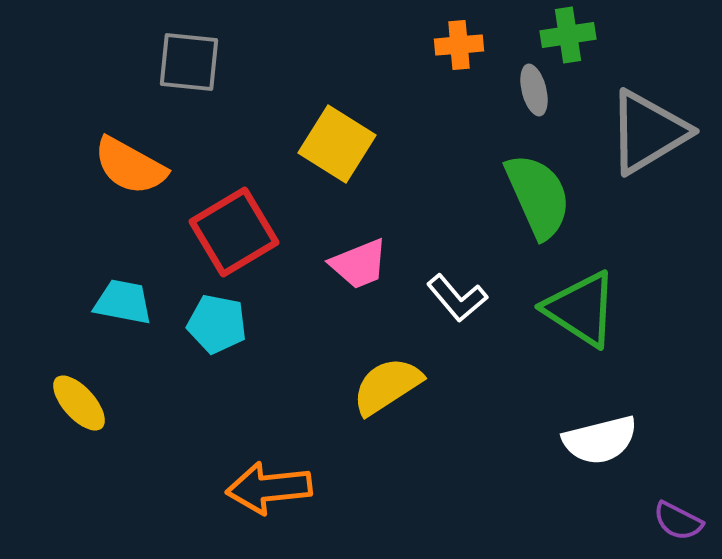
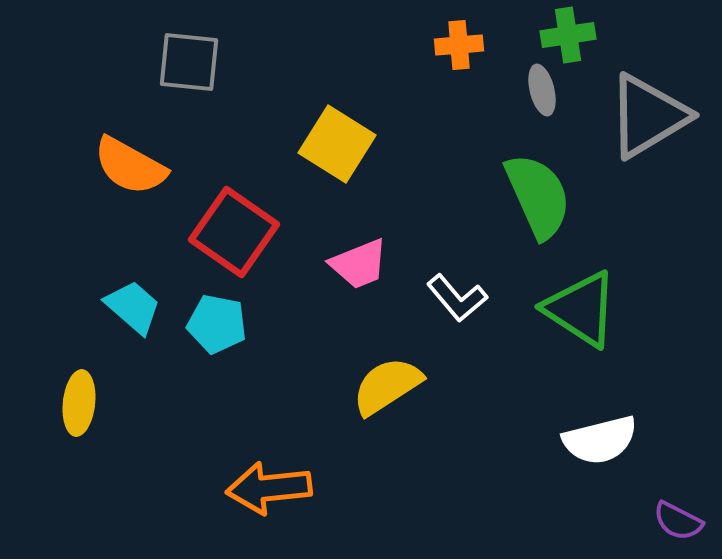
gray ellipse: moved 8 px right
gray triangle: moved 16 px up
red square: rotated 24 degrees counterclockwise
cyan trapezoid: moved 10 px right, 5 px down; rotated 30 degrees clockwise
yellow ellipse: rotated 48 degrees clockwise
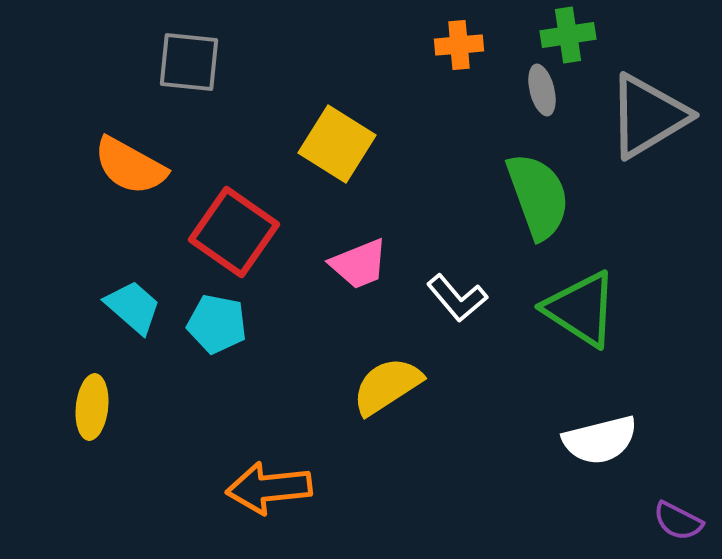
green semicircle: rotated 4 degrees clockwise
yellow ellipse: moved 13 px right, 4 px down
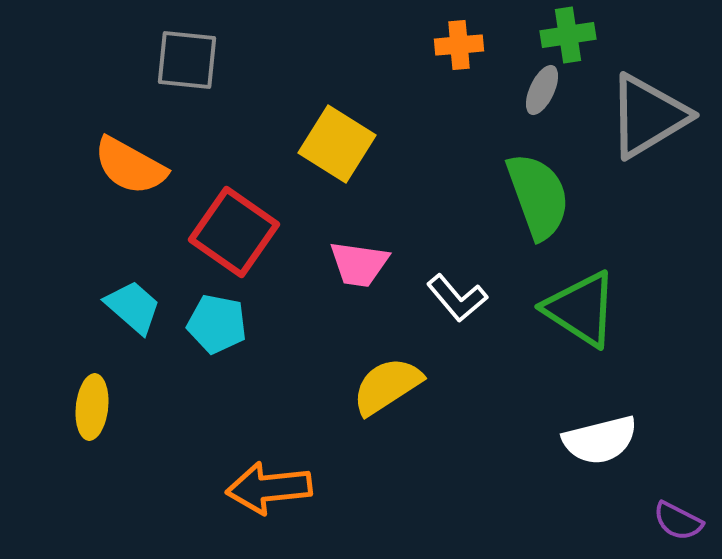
gray square: moved 2 px left, 2 px up
gray ellipse: rotated 39 degrees clockwise
pink trapezoid: rotated 30 degrees clockwise
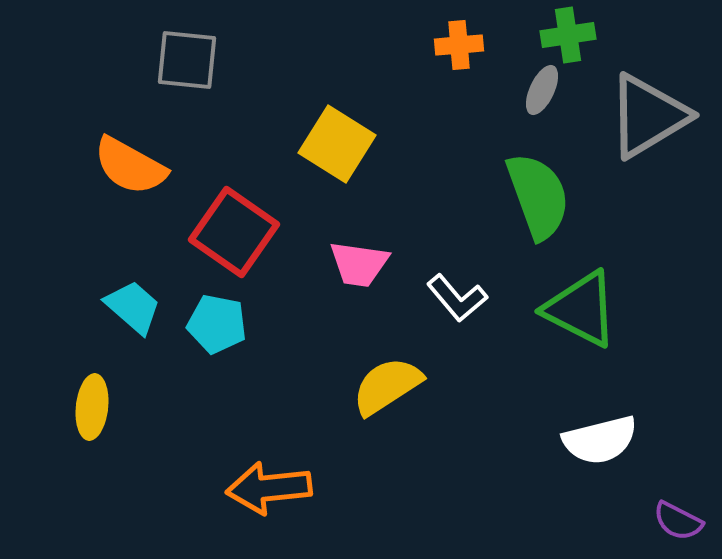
green triangle: rotated 6 degrees counterclockwise
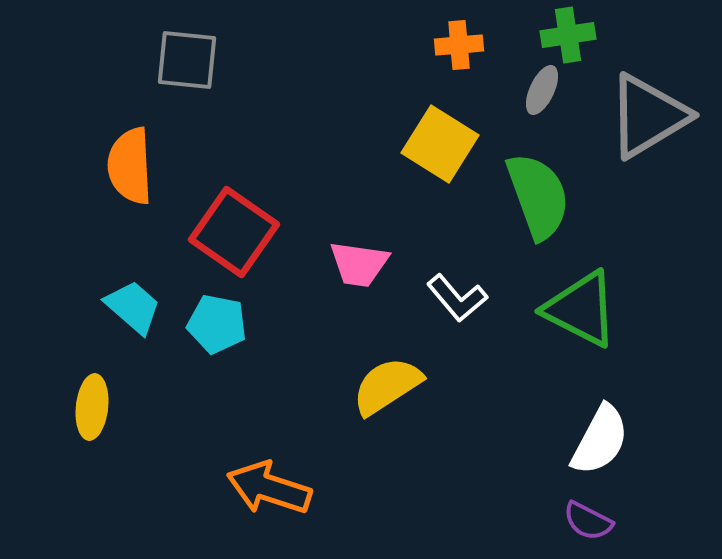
yellow square: moved 103 px right
orange semicircle: rotated 58 degrees clockwise
white semicircle: rotated 48 degrees counterclockwise
orange arrow: rotated 24 degrees clockwise
purple semicircle: moved 90 px left
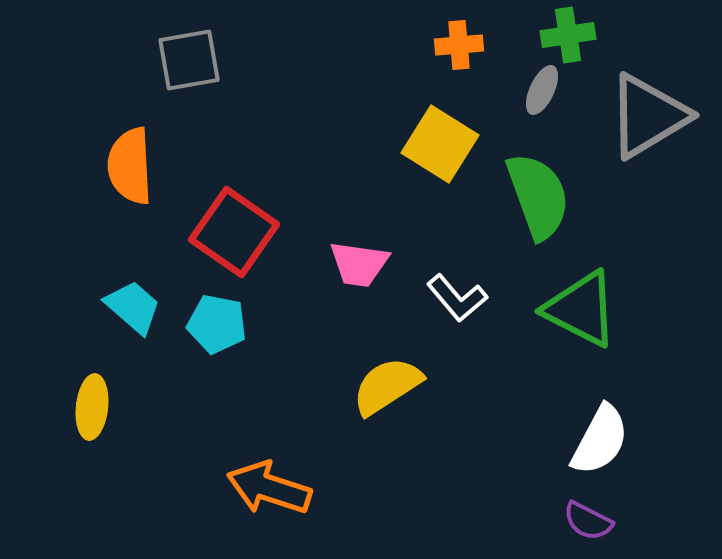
gray square: moved 2 px right; rotated 16 degrees counterclockwise
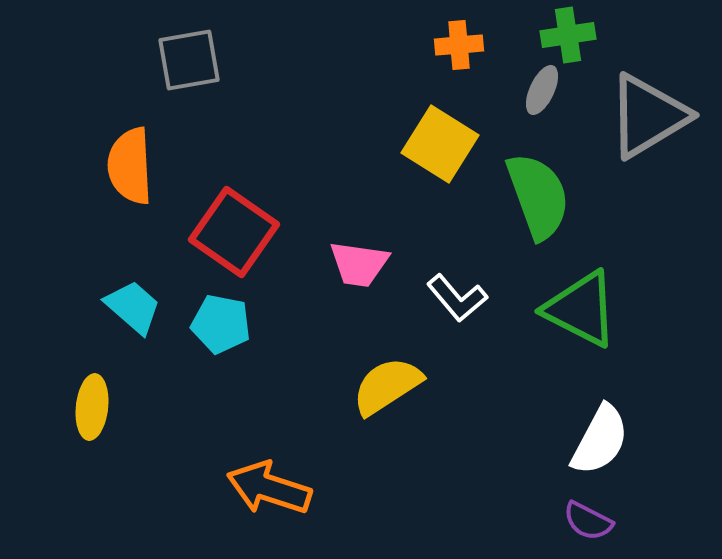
cyan pentagon: moved 4 px right
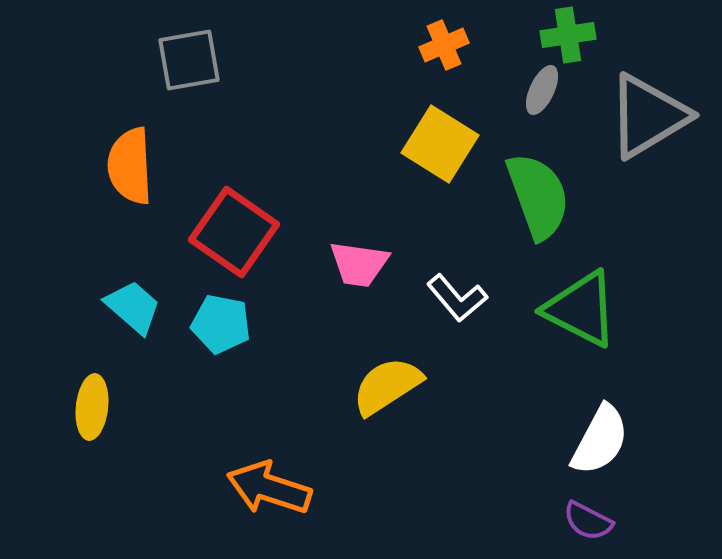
orange cross: moved 15 px left; rotated 18 degrees counterclockwise
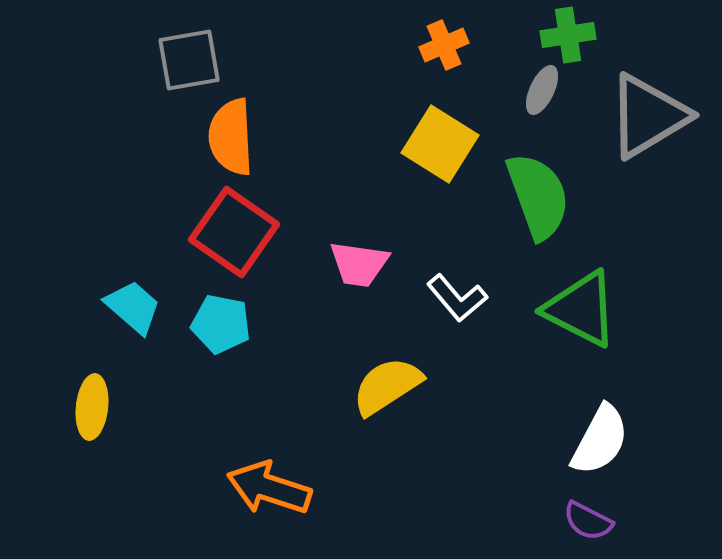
orange semicircle: moved 101 px right, 29 px up
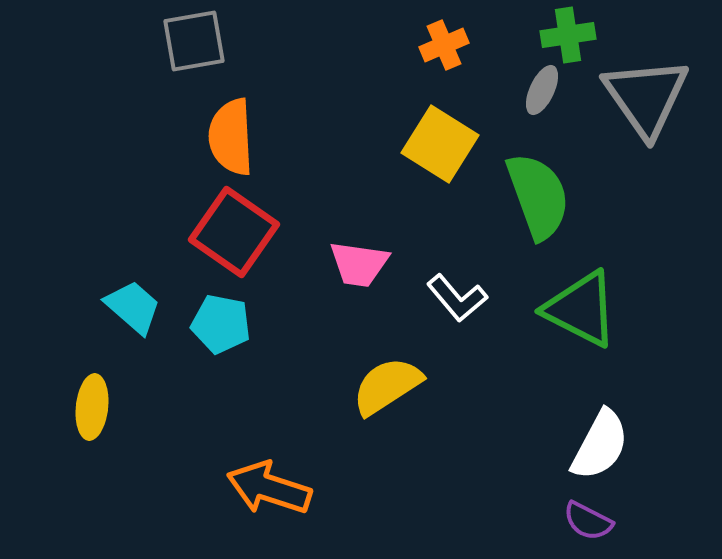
gray square: moved 5 px right, 19 px up
gray triangle: moved 2 px left, 19 px up; rotated 34 degrees counterclockwise
white semicircle: moved 5 px down
